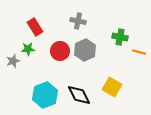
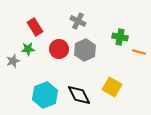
gray cross: rotated 14 degrees clockwise
red circle: moved 1 px left, 2 px up
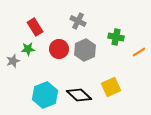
green cross: moved 4 px left
orange line: rotated 48 degrees counterclockwise
yellow square: moved 1 px left; rotated 36 degrees clockwise
black diamond: rotated 20 degrees counterclockwise
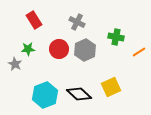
gray cross: moved 1 px left, 1 px down
red rectangle: moved 1 px left, 7 px up
gray star: moved 2 px right, 3 px down; rotated 24 degrees counterclockwise
black diamond: moved 1 px up
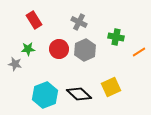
gray cross: moved 2 px right
gray star: rotated 16 degrees counterclockwise
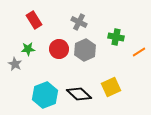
gray star: rotated 16 degrees clockwise
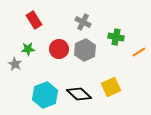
gray cross: moved 4 px right
